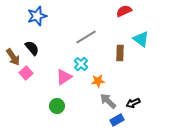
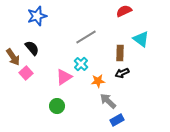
black arrow: moved 11 px left, 30 px up
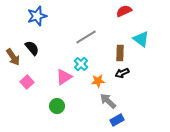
pink square: moved 1 px right, 9 px down
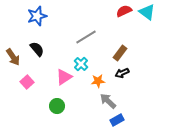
cyan triangle: moved 6 px right, 27 px up
black semicircle: moved 5 px right, 1 px down
brown rectangle: rotated 35 degrees clockwise
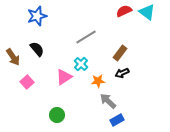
green circle: moved 9 px down
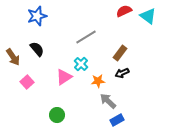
cyan triangle: moved 1 px right, 4 px down
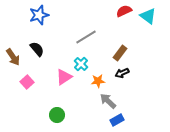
blue star: moved 2 px right, 1 px up
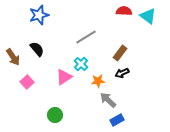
red semicircle: rotated 28 degrees clockwise
gray arrow: moved 1 px up
green circle: moved 2 px left
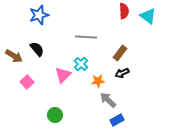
red semicircle: rotated 84 degrees clockwise
gray line: rotated 35 degrees clockwise
brown arrow: moved 1 px right, 1 px up; rotated 24 degrees counterclockwise
pink triangle: moved 1 px left, 2 px up; rotated 12 degrees counterclockwise
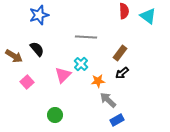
black arrow: rotated 16 degrees counterclockwise
